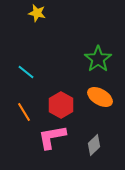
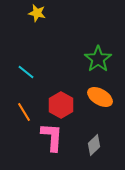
pink L-shape: rotated 104 degrees clockwise
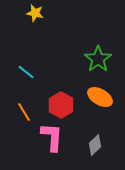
yellow star: moved 2 px left
gray diamond: moved 1 px right
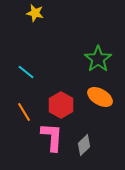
gray diamond: moved 11 px left
